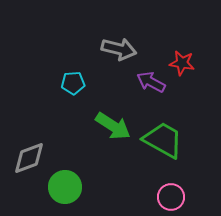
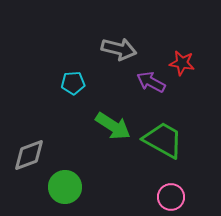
gray diamond: moved 3 px up
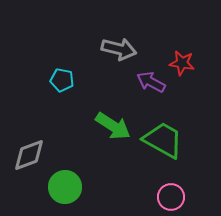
cyan pentagon: moved 11 px left, 3 px up; rotated 15 degrees clockwise
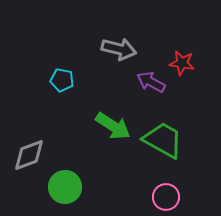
pink circle: moved 5 px left
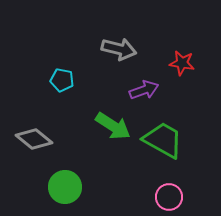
purple arrow: moved 7 px left, 8 px down; rotated 132 degrees clockwise
gray diamond: moved 5 px right, 16 px up; rotated 60 degrees clockwise
pink circle: moved 3 px right
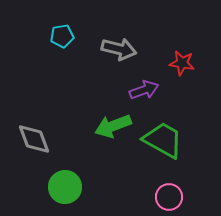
cyan pentagon: moved 44 px up; rotated 20 degrees counterclockwise
green arrow: rotated 126 degrees clockwise
gray diamond: rotated 30 degrees clockwise
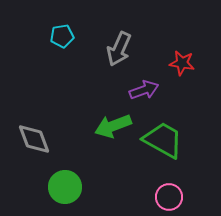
gray arrow: rotated 100 degrees clockwise
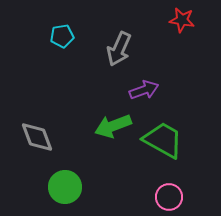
red star: moved 43 px up
gray diamond: moved 3 px right, 2 px up
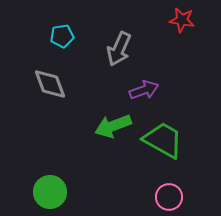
gray diamond: moved 13 px right, 53 px up
green circle: moved 15 px left, 5 px down
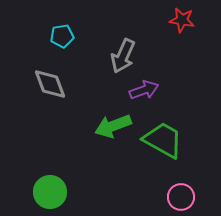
gray arrow: moved 4 px right, 7 px down
pink circle: moved 12 px right
